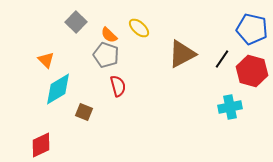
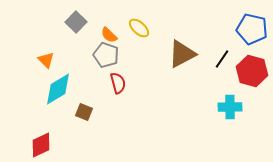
red semicircle: moved 3 px up
cyan cross: rotated 10 degrees clockwise
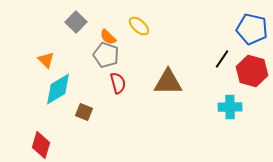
yellow ellipse: moved 2 px up
orange semicircle: moved 1 px left, 2 px down
brown triangle: moved 14 px left, 28 px down; rotated 28 degrees clockwise
red diamond: rotated 48 degrees counterclockwise
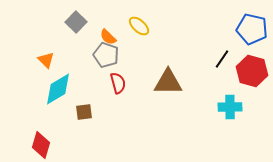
brown square: rotated 30 degrees counterclockwise
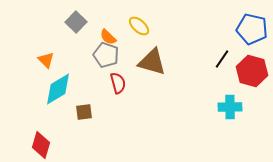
brown triangle: moved 16 px left, 20 px up; rotated 16 degrees clockwise
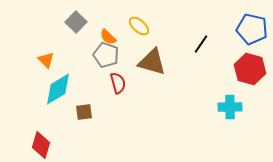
black line: moved 21 px left, 15 px up
red hexagon: moved 2 px left, 2 px up
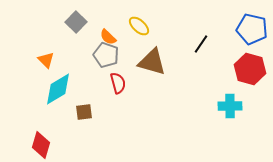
cyan cross: moved 1 px up
